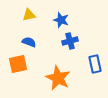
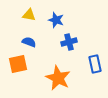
yellow triangle: rotated 24 degrees clockwise
blue star: moved 5 px left
blue cross: moved 1 px left, 1 px down
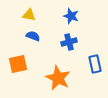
blue star: moved 15 px right, 4 px up
blue semicircle: moved 4 px right, 6 px up
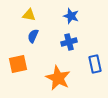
blue semicircle: rotated 88 degrees counterclockwise
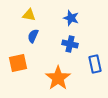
blue star: moved 2 px down
blue cross: moved 1 px right, 2 px down; rotated 28 degrees clockwise
orange square: moved 1 px up
orange star: rotated 10 degrees clockwise
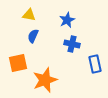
blue star: moved 4 px left, 2 px down; rotated 28 degrees clockwise
blue cross: moved 2 px right
orange star: moved 13 px left, 2 px down; rotated 15 degrees clockwise
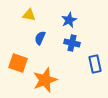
blue star: moved 2 px right
blue semicircle: moved 7 px right, 2 px down
blue cross: moved 1 px up
orange square: rotated 30 degrees clockwise
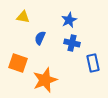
yellow triangle: moved 6 px left, 2 px down
blue rectangle: moved 2 px left, 1 px up
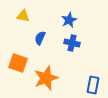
yellow triangle: moved 1 px up
blue rectangle: moved 22 px down; rotated 24 degrees clockwise
orange star: moved 1 px right, 2 px up
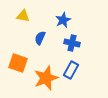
blue star: moved 6 px left
blue rectangle: moved 22 px left, 15 px up; rotated 18 degrees clockwise
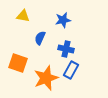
blue star: rotated 14 degrees clockwise
blue cross: moved 6 px left, 6 px down
